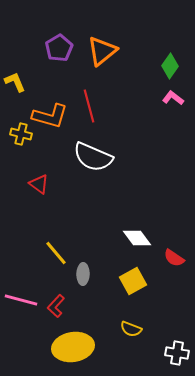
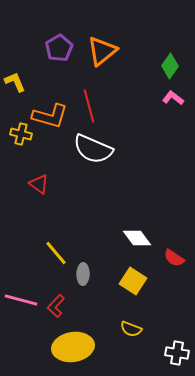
white semicircle: moved 8 px up
yellow square: rotated 28 degrees counterclockwise
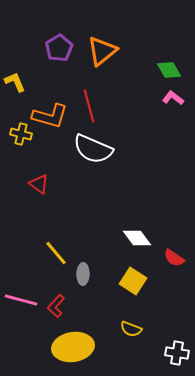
green diamond: moved 1 px left, 4 px down; rotated 65 degrees counterclockwise
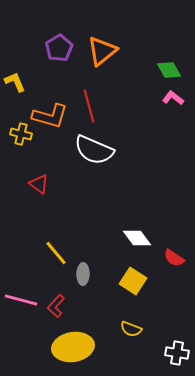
white semicircle: moved 1 px right, 1 px down
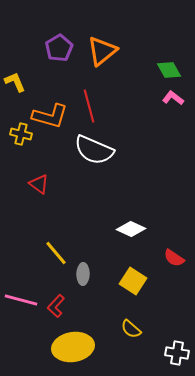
white diamond: moved 6 px left, 9 px up; rotated 28 degrees counterclockwise
yellow semicircle: rotated 20 degrees clockwise
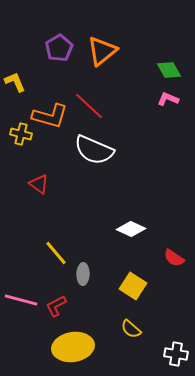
pink L-shape: moved 5 px left, 1 px down; rotated 15 degrees counterclockwise
red line: rotated 32 degrees counterclockwise
yellow square: moved 5 px down
red L-shape: rotated 20 degrees clockwise
white cross: moved 1 px left, 1 px down
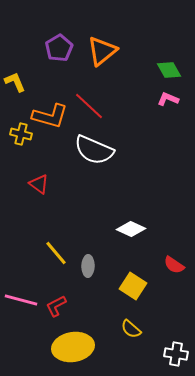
red semicircle: moved 7 px down
gray ellipse: moved 5 px right, 8 px up
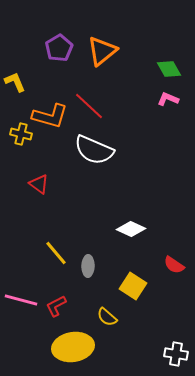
green diamond: moved 1 px up
yellow semicircle: moved 24 px left, 12 px up
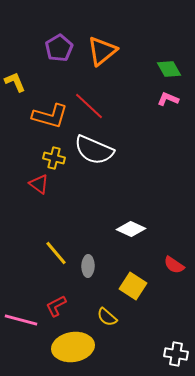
yellow cross: moved 33 px right, 24 px down
pink line: moved 20 px down
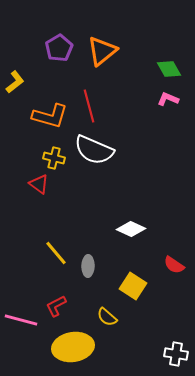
yellow L-shape: rotated 75 degrees clockwise
red line: rotated 32 degrees clockwise
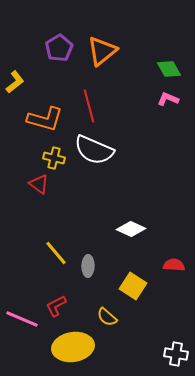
orange L-shape: moved 5 px left, 3 px down
red semicircle: rotated 150 degrees clockwise
pink line: moved 1 px right, 1 px up; rotated 8 degrees clockwise
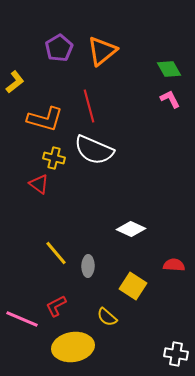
pink L-shape: moved 2 px right; rotated 40 degrees clockwise
